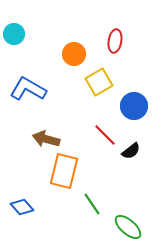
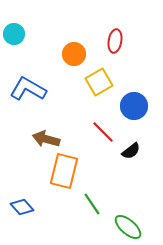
red line: moved 2 px left, 3 px up
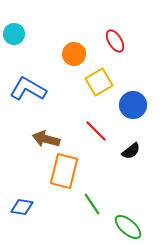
red ellipse: rotated 40 degrees counterclockwise
blue circle: moved 1 px left, 1 px up
red line: moved 7 px left, 1 px up
blue diamond: rotated 40 degrees counterclockwise
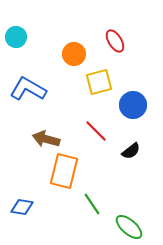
cyan circle: moved 2 px right, 3 px down
yellow square: rotated 16 degrees clockwise
green ellipse: moved 1 px right
